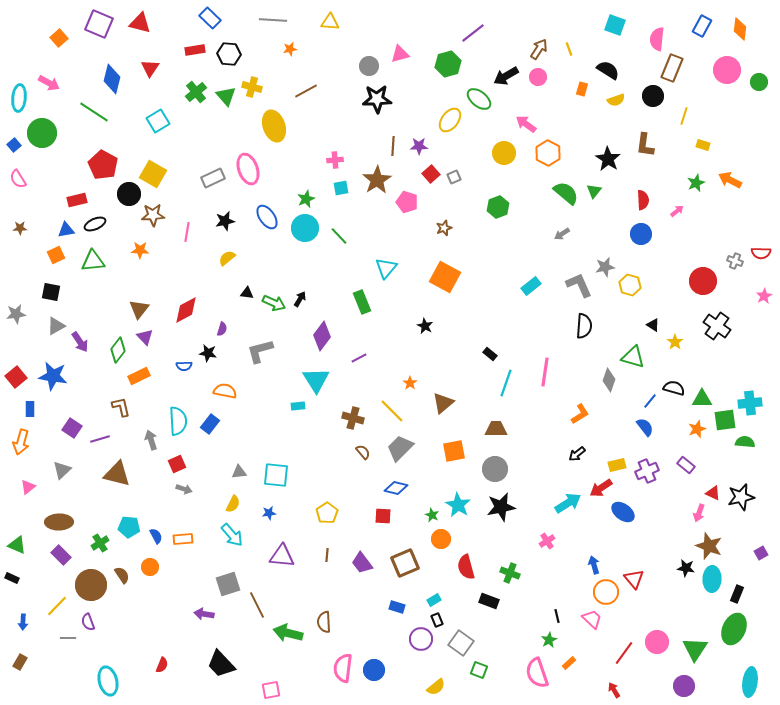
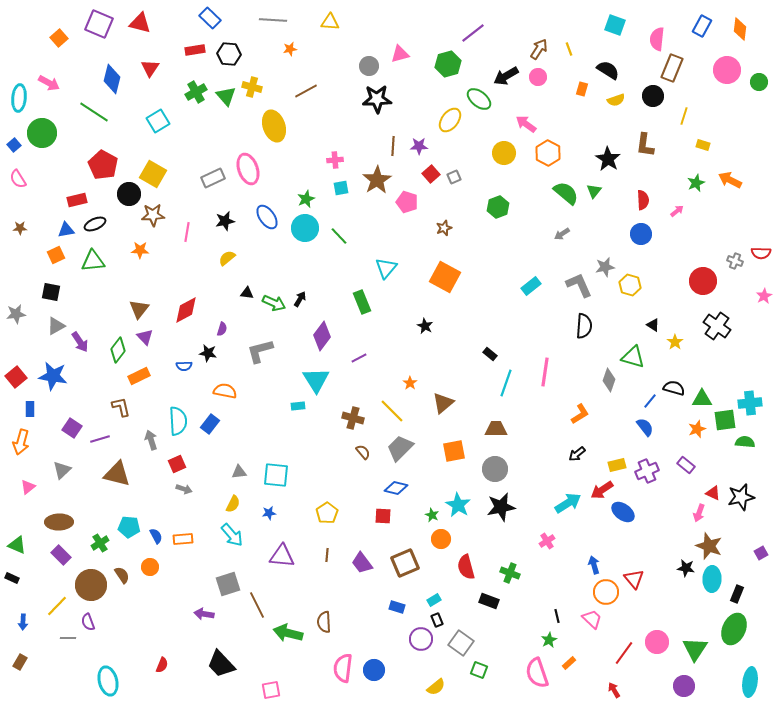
green cross at (196, 92): rotated 10 degrees clockwise
red arrow at (601, 488): moved 1 px right, 2 px down
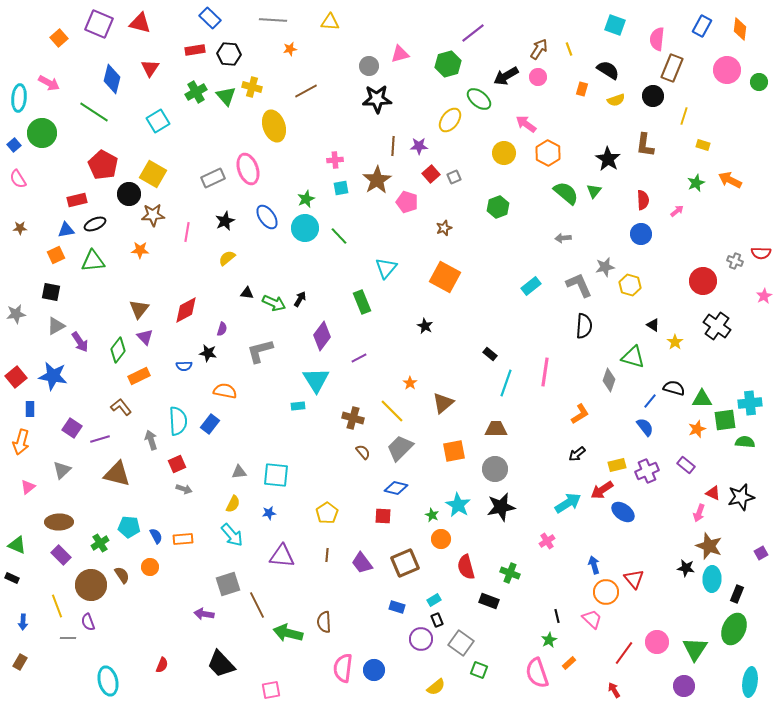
black star at (225, 221): rotated 12 degrees counterclockwise
gray arrow at (562, 234): moved 1 px right, 4 px down; rotated 28 degrees clockwise
brown L-shape at (121, 407): rotated 25 degrees counterclockwise
yellow line at (57, 606): rotated 65 degrees counterclockwise
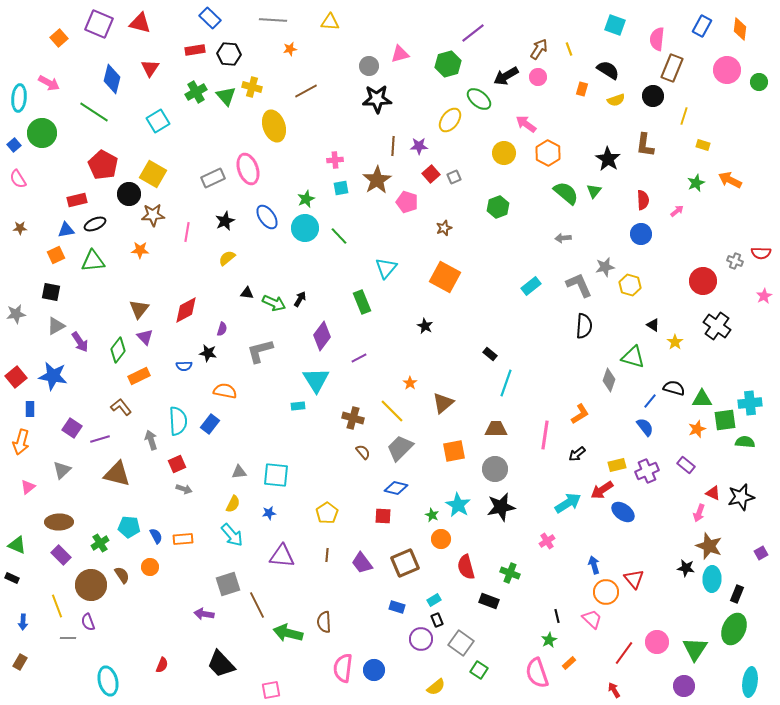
pink line at (545, 372): moved 63 px down
green square at (479, 670): rotated 12 degrees clockwise
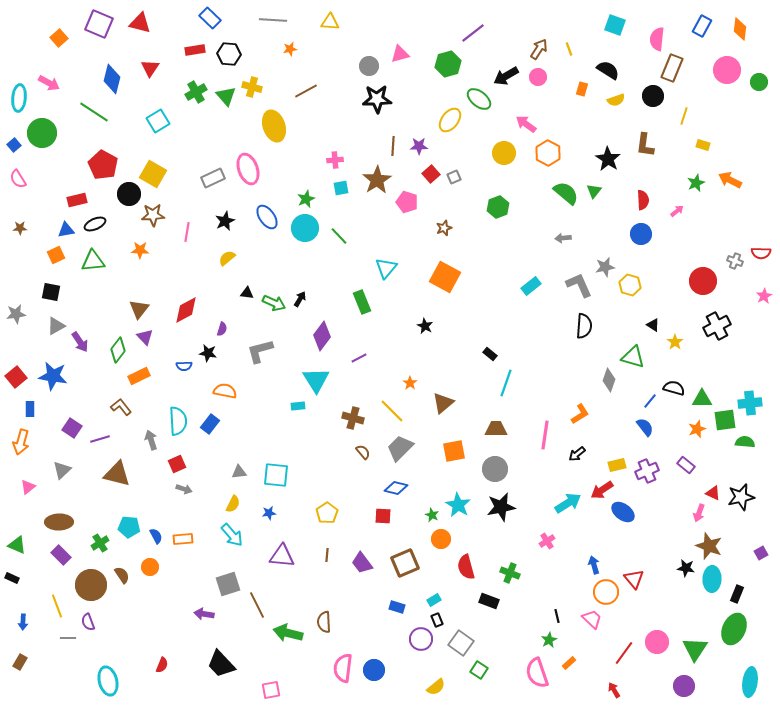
black cross at (717, 326): rotated 28 degrees clockwise
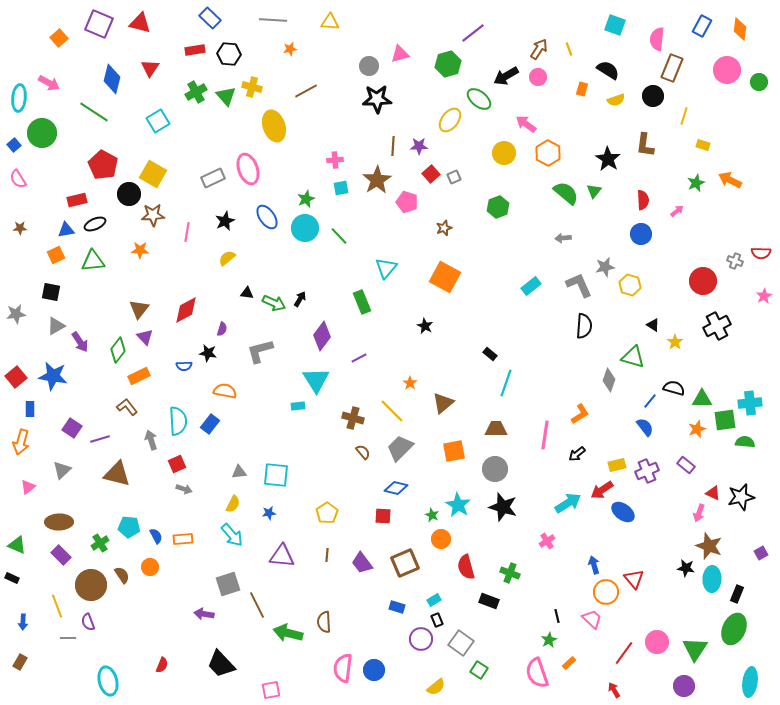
brown L-shape at (121, 407): moved 6 px right
black star at (501, 507): moved 2 px right; rotated 28 degrees clockwise
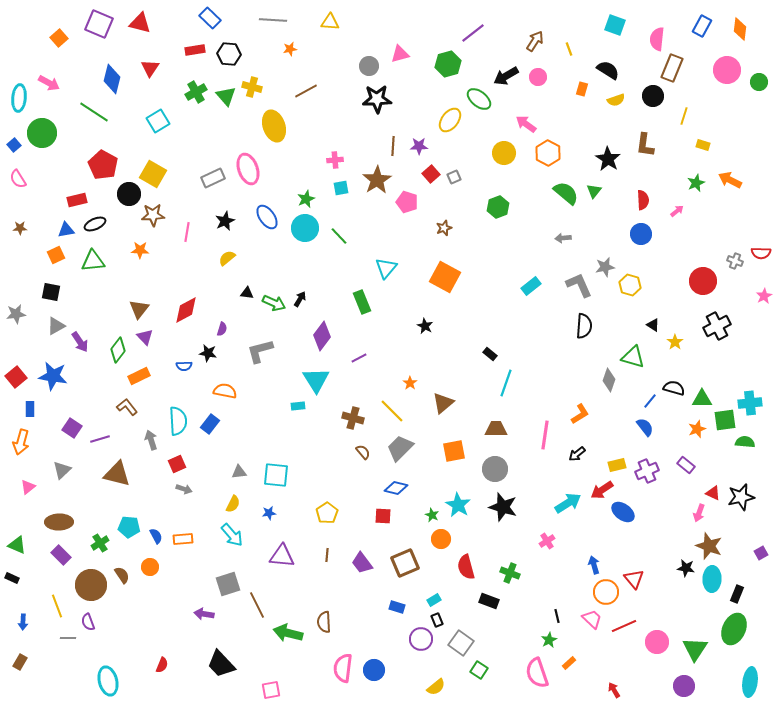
brown arrow at (539, 49): moved 4 px left, 8 px up
red line at (624, 653): moved 27 px up; rotated 30 degrees clockwise
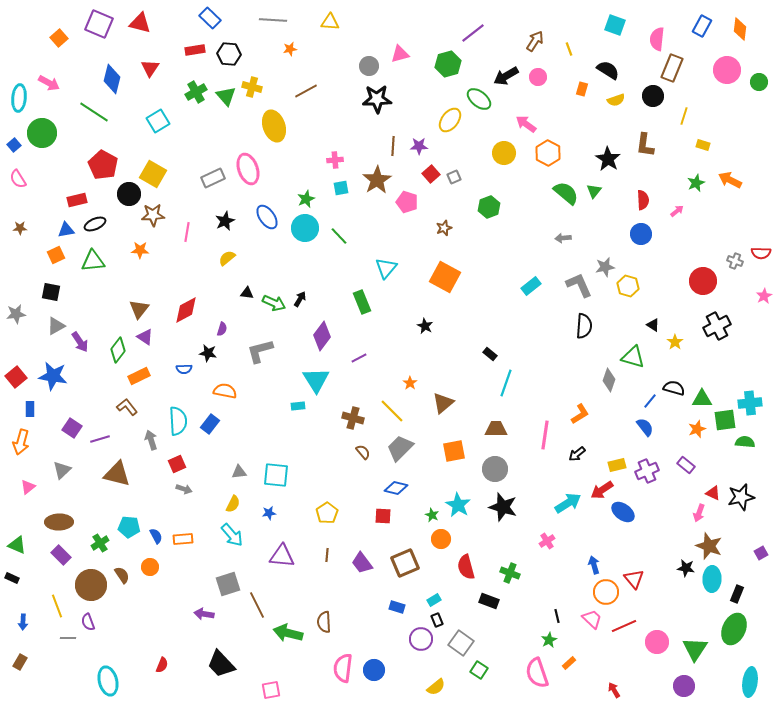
green hexagon at (498, 207): moved 9 px left
yellow hexagon at (630, 285): moved 2 px left, 1 px down
purple triangle at (145, 337): rotated 12 degrees counterclockwise
blue semicircle at (184, 366): moved 3 px down
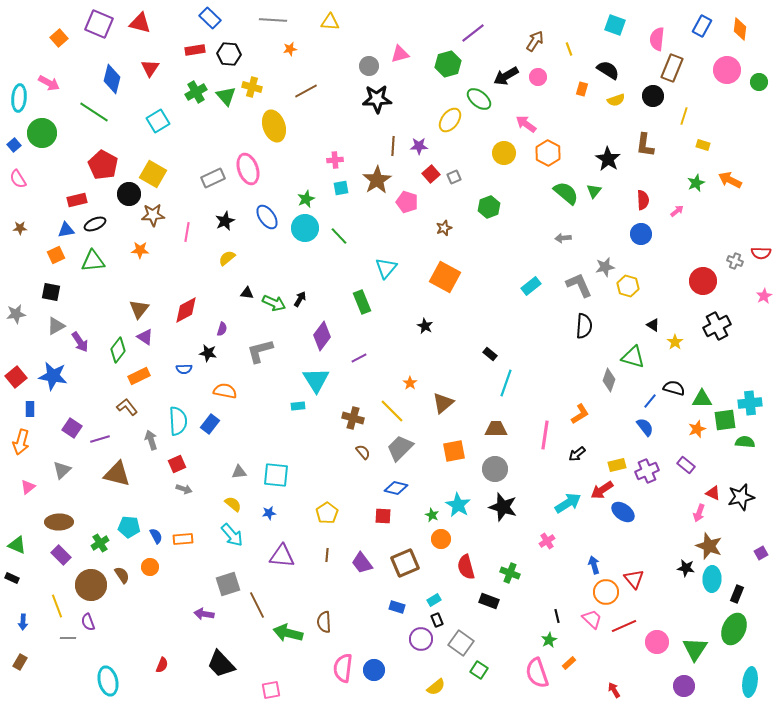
yellow semicircle at (233, 504): rotated 78 degrees counterclockwise
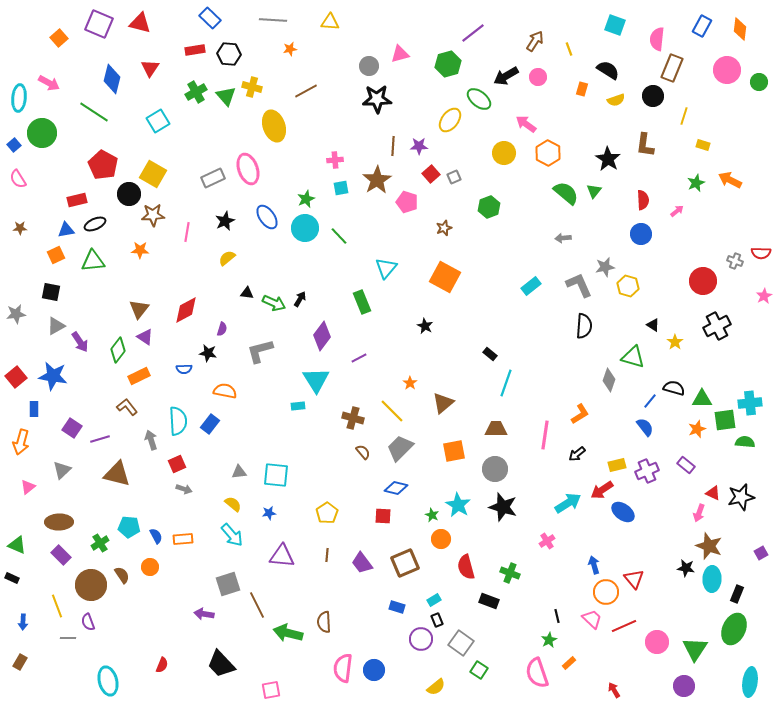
blue rectangle at (30, 409): moved 4 px right
